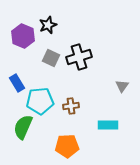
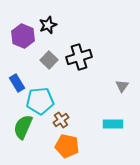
gray square: moved 2 px left, 2 px down; rotated 18 degrees clockwise
brown cross: moved 10 px left, 14 px down; rotated 28 degrees counterclockwise
cyan rectangle: moved 5 px right, 1 px up
orange pentagon: rotated 15 degrees clockwise
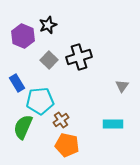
orange pentagon: moved 1 px up
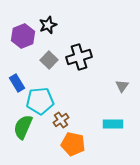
purple hexagon: rotated 15 degrees clockwise
orange pentagon: moved 6 px right, 1 px up
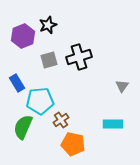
gray square: rotated 30 degrees clockwise
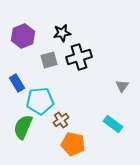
black star: moved 14 px right, 8 px down; rotated 12 degrees clockwise
cyan rectangle: rotated 36 degrees clockwise
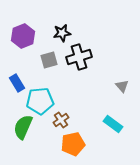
gray triangle: rotated 16 degrees counterclockwise
orange pentagon: rotated 25 degrees counterclockwise
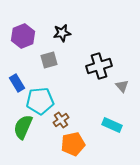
black cross: moved 20 px right, 9 px down
cyan rectangle: moved 1 px left, 1 px down; rotated 12 degrees counterclockwise
